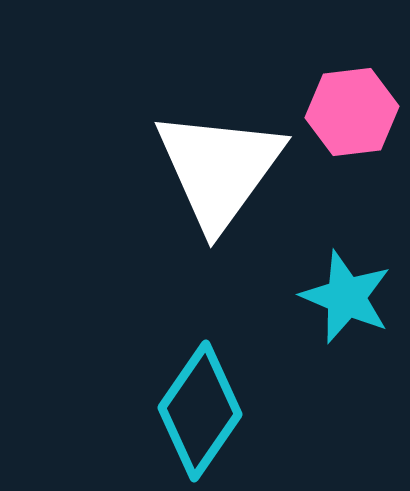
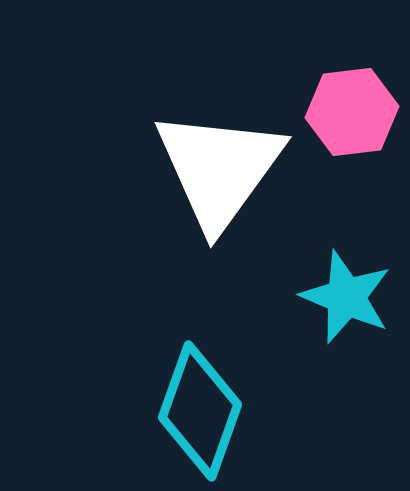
cyan diamond: rotated 15 degrees counterclockwise
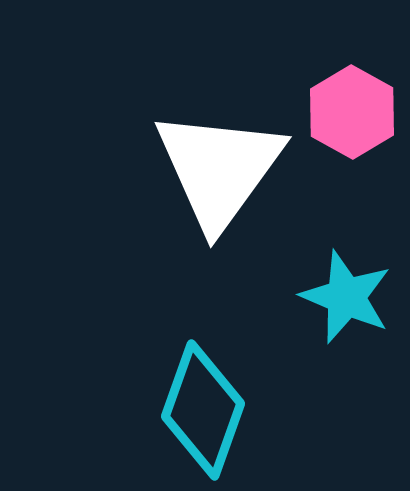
pink hexagon: rotated 24 degrees counterclockwise
cyan diamond: moved 3 px right, 1 px up
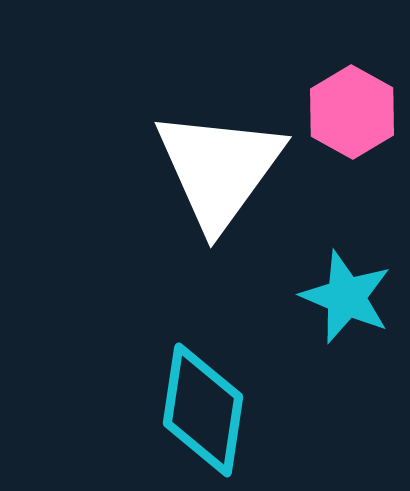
cyan diamond: rotated 11 degrees counterclockwise
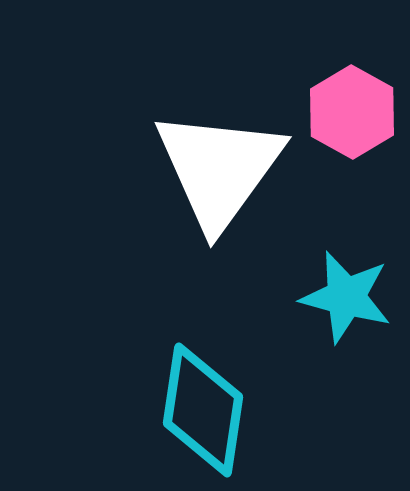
cyan star: rotated 8 degrees counterclockwise
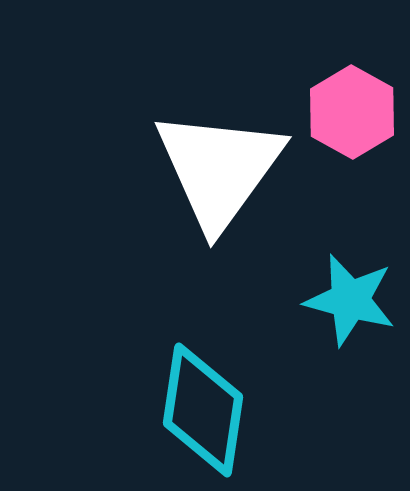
cyan star: moved 4 px right, 3 px down
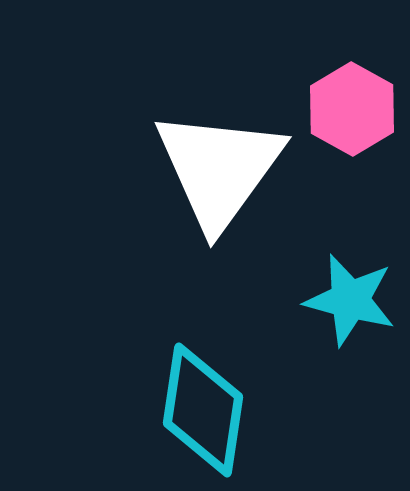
pink hexagon: moved 3 px up
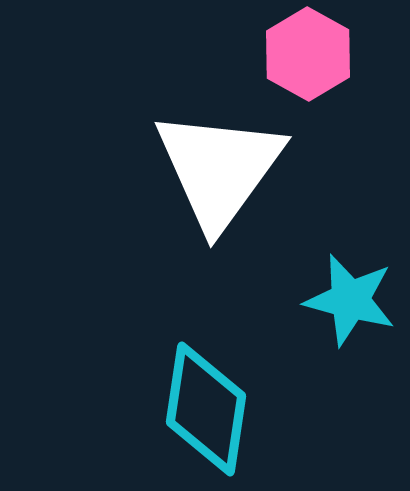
pink hexagon: moved 44 px left, 55 px up
cyan diamond: moved 3 px right, 1 px up
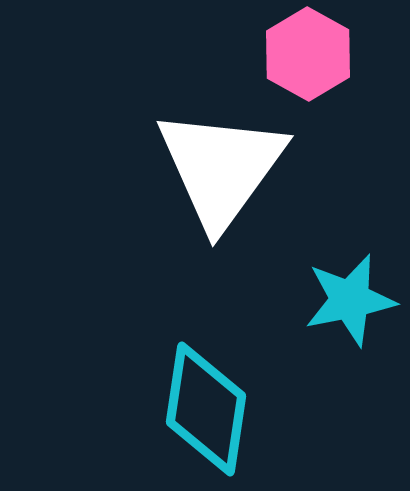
white triangle: moved 2 px right, 1 px up
cyan star: rotated 26 degrees counterclockwise
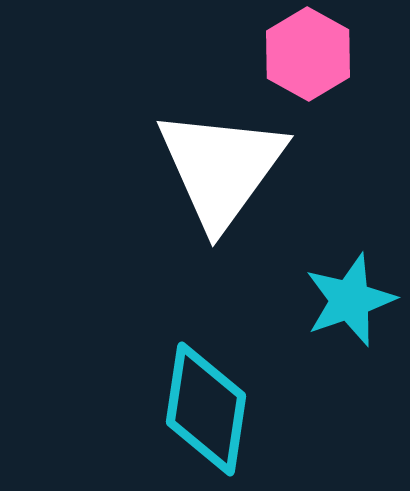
cyan star: rotated 8 degrees counterclockwise
